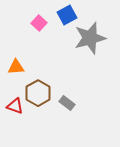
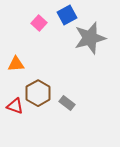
orange triangle: moved 3 px up
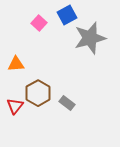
red triangle: rotated 48 degrees clockwise
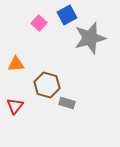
brown hexagon: moved 9 px right, 8 px up; rotated 15 degrees counterclockwise
gray rectangle: rotated 21 degrees counterclockwise
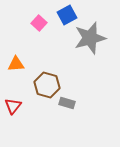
red triangle: moved 2 px left
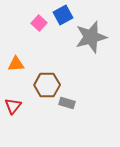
blue square: moved 4 px left
gray star: moved 1 px right, 1 px up
brown hexagon: rotated 15 degrees counterclockwise
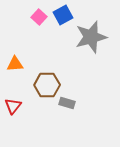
pink square: moved 6 px up
orange triangle: moved 1 px left
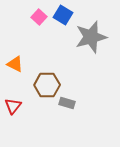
blue square: rotated 30 degrees counterclockwise
orange triangle: rotated 30 degrees clockwise
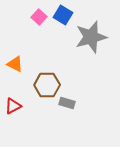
red triangle: rotated 24 degrees clockwise
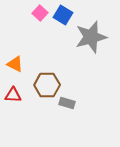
pink square: moved 1 px right, 4 px up
red triangle: moved 11 px up; rotated 30 degrees clockwise
